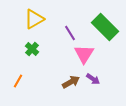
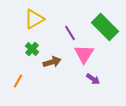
brown arrow: moved 19 px left, 20 px up; rotated 12 degrees clockwise
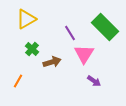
yellow triangle: moved 8 px left
purple arrow: moved 1 px right, 2 px down
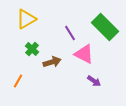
pink triangle: rotated 35 degrees counterclockwise
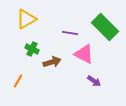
purple line: rotated 49 degrees counterclockwise
green cross: rotated 16 degrees counterclockwise
